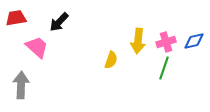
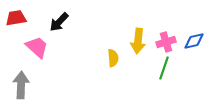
yellow semicircle: moved 2 px right, 2 px up; rotated 24 degrees counterclockwise
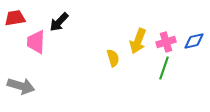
red trapezoid: moved 1 px left
yellow arrow: rotated 15 degrees clockwise
pink trapezoid: moved 1 px left, 5 px up; rotated 130 degrees counterclockwise
yellow semicircle: rotated 12 degrees counterclockwise
gray arrow: moved 1 px down; rotated 104 degrees clockwise
